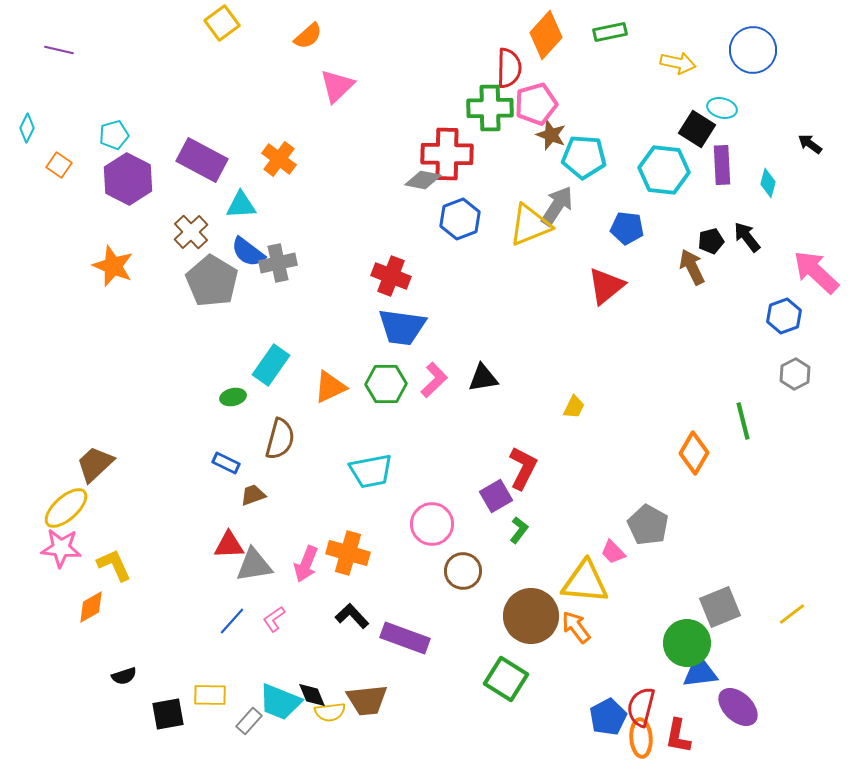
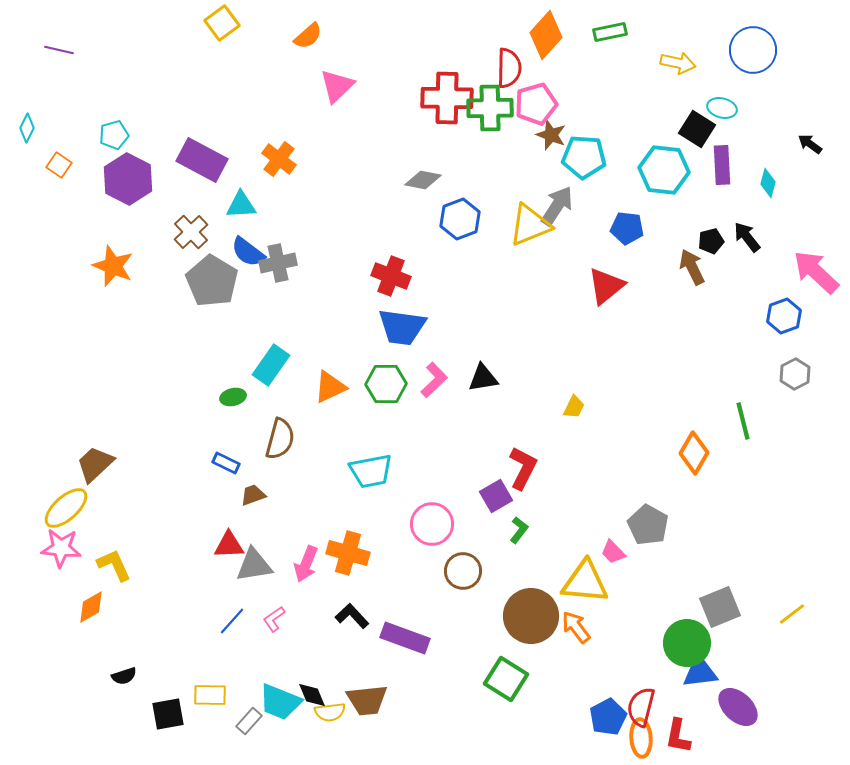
red cross at (447, 154): moved 56 px up
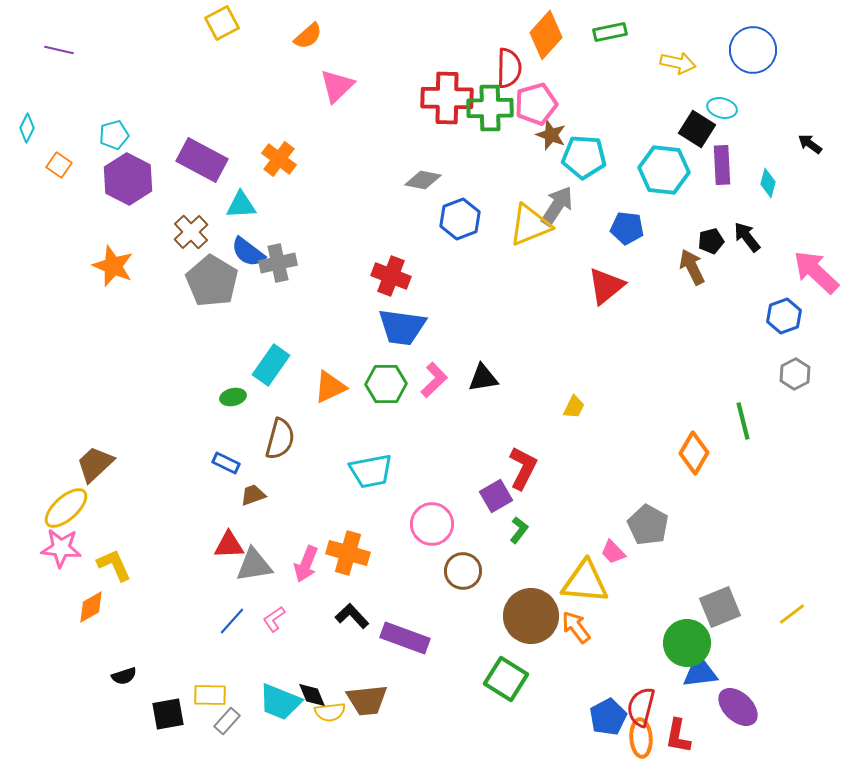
yellow square at (222, 23): rotated 8 degrees clockwise
gray rectangle at (249, 721): moved 22 px left
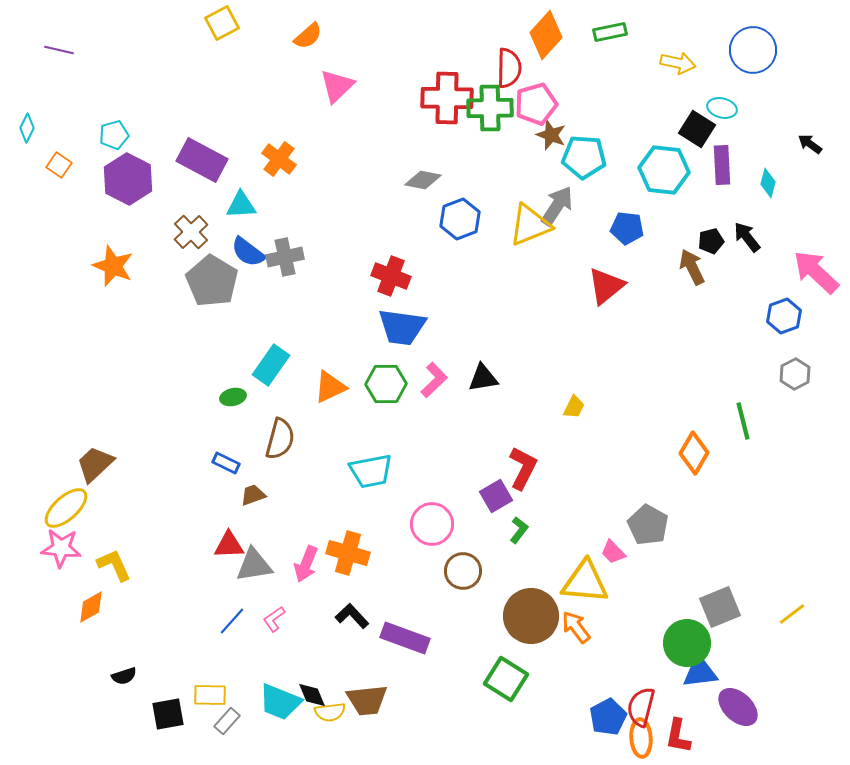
gray cross at (278, 263): moved 7 px right, 6 px up
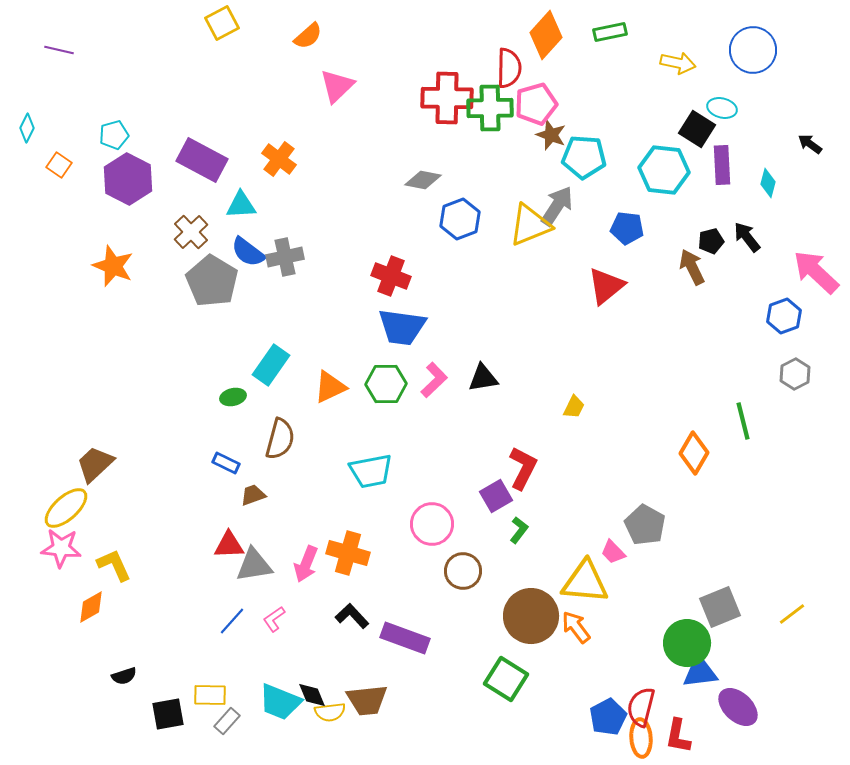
gray pentagon at (648, 525): moved 3 px left
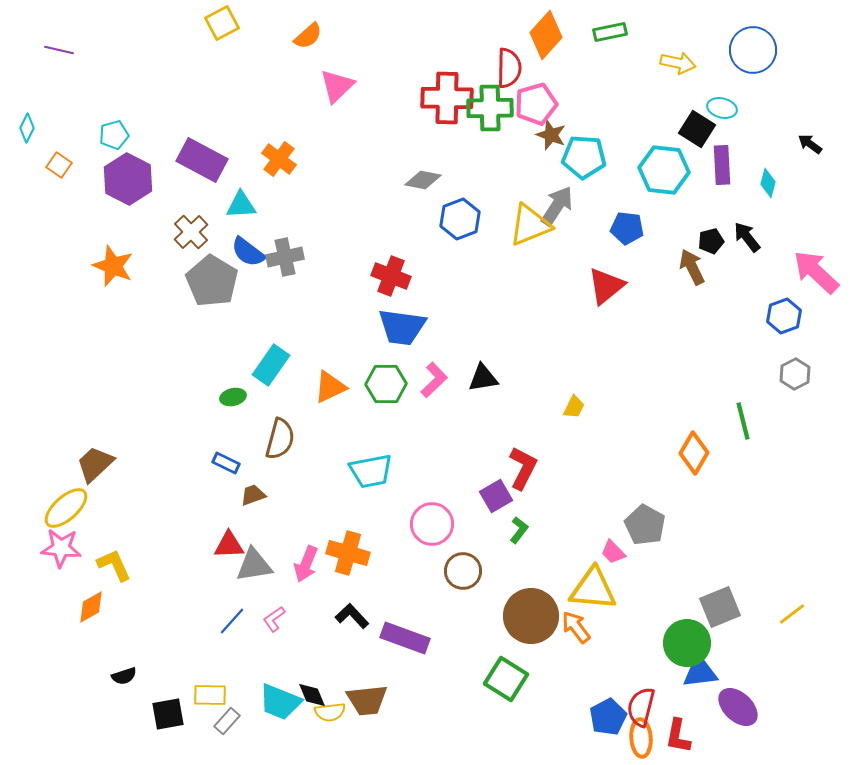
yellow triangle at (585, 582): moved 8 px right, 7 px down
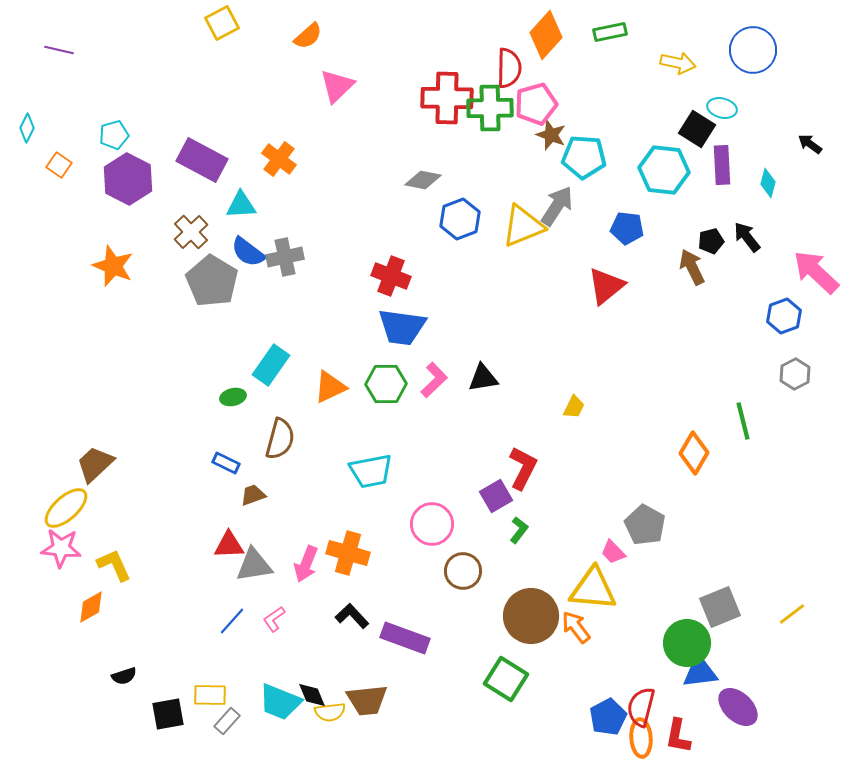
yellow triangle at (530, 225): moved 7 px left, 1 px down
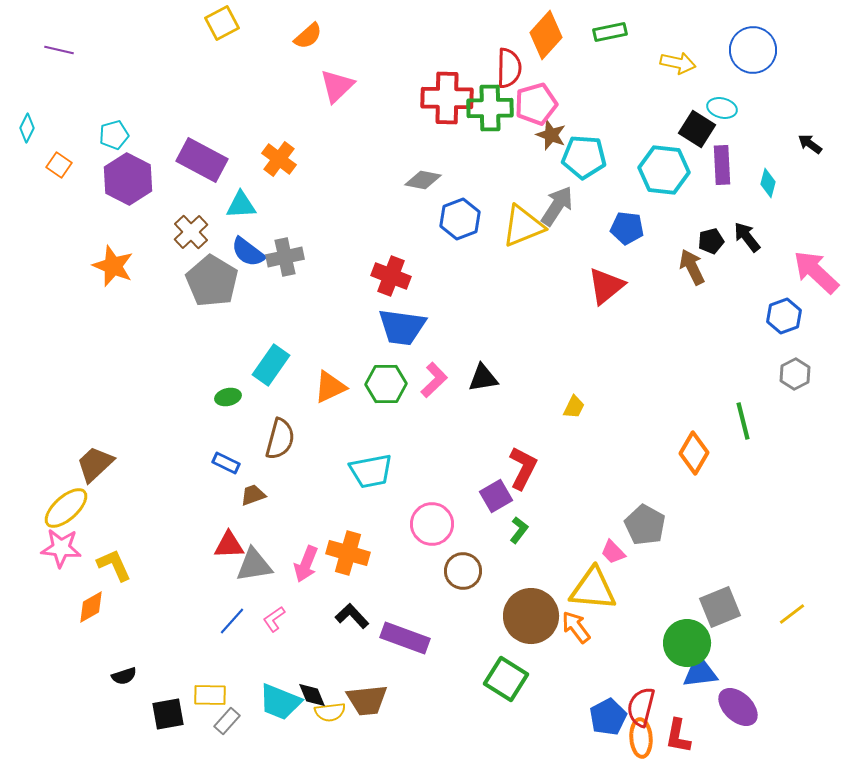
green ellipse at (233, 397): moved 5 px left
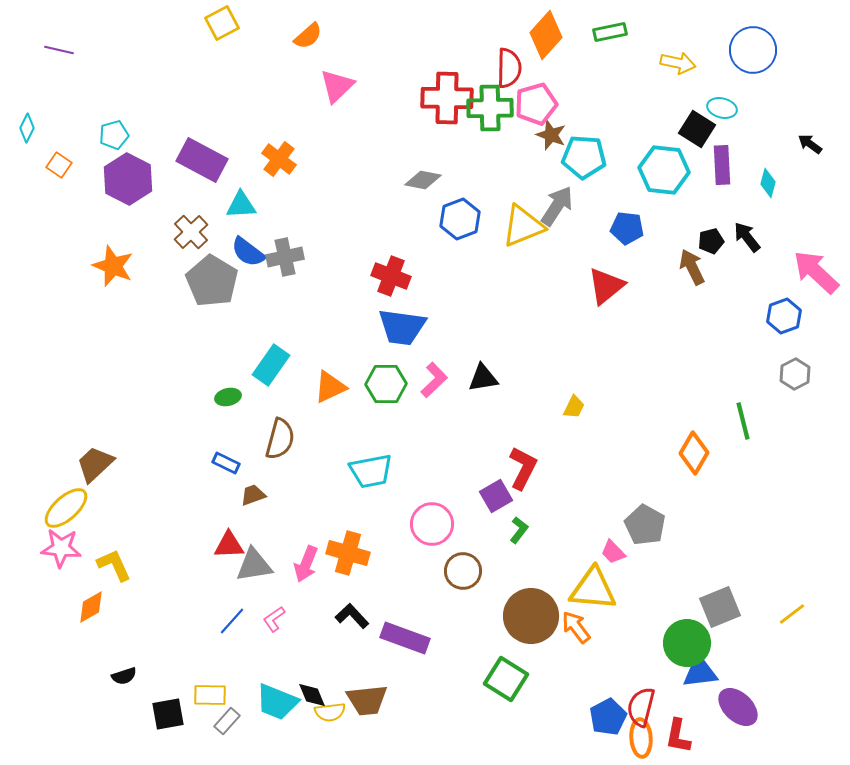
cyan trapezoid at (280, 702): moved 3 px left
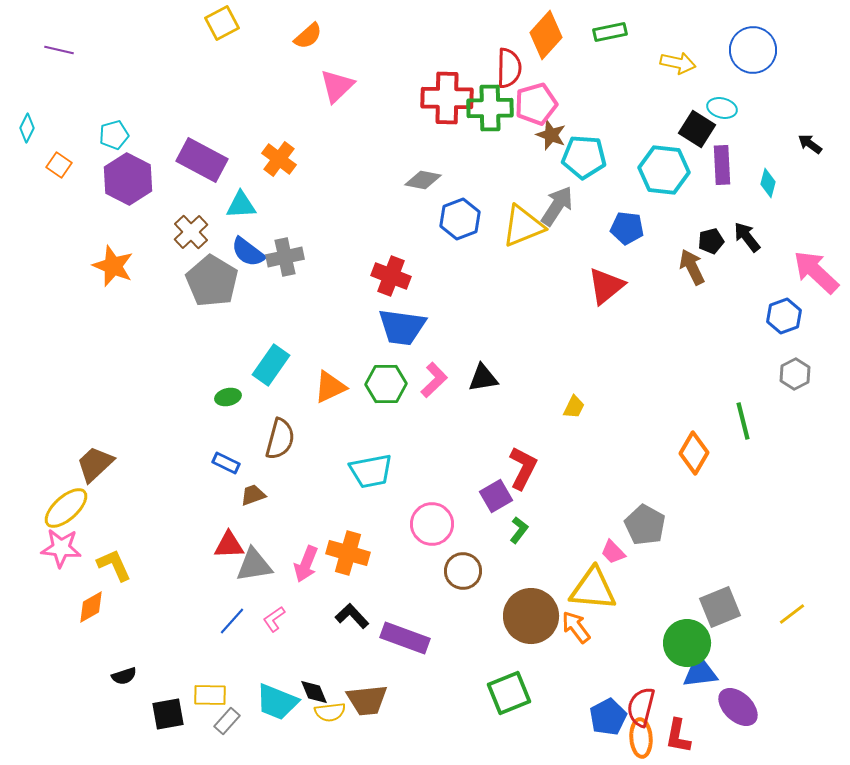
green square at (506, 679): moved 3 px right, 14 px down; rotated 36 degrees clockwise
black diamond at (312, 695): moved 2 px right, 3 px up
